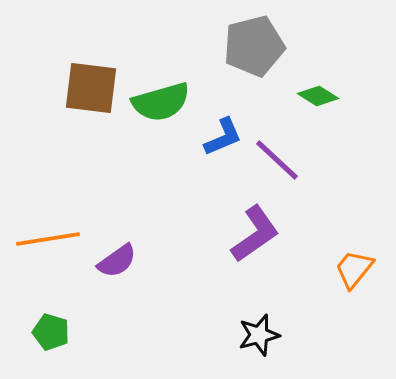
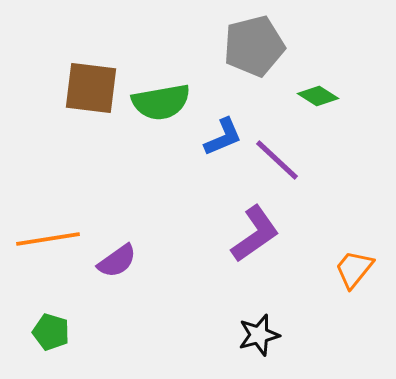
green semicircle: rotated 6 degrees clockwise
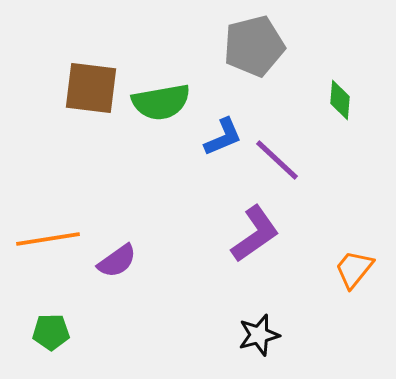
green diamond: moved 22 px right, 4 px down; rotated 63 degrees clockwise
green pentagon: rotated 18 degrees counterclockwise
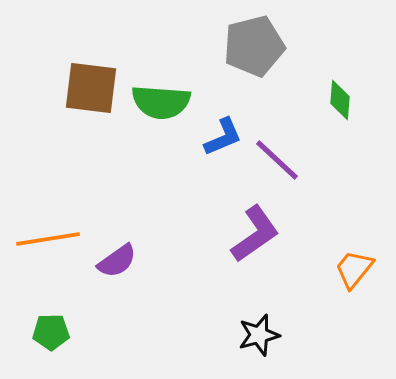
green semicircle: rotated 14 degrees clockwise
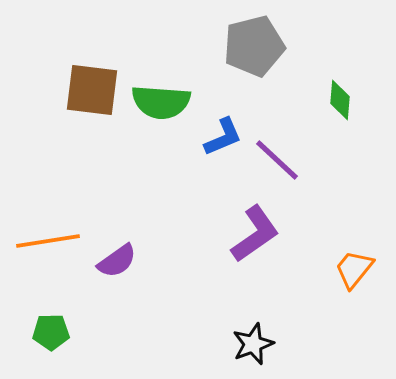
brown square: moved 1 px right, 2 px down
orange line: moved 2 px down
black star: moved 6 px left, 9 px down; rotated 6 degrees counterclockwise
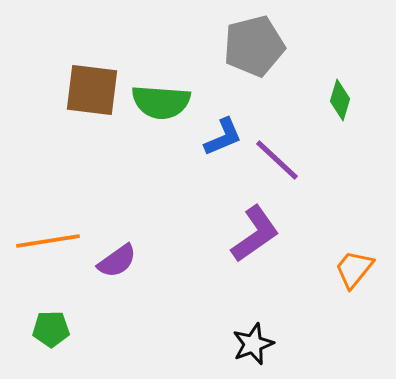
green diamond: rotated 12 degrees clockwise
green pentagon: moved 3 px up
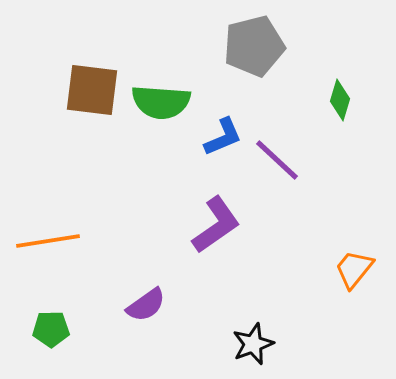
purple L-shape: moved 39 px left, 9 px up
purple semicircle: moved 29 px right, 44 px down
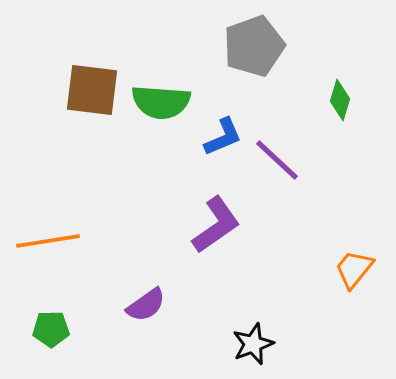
gray pentagon: rotated 6 degrees counterclockwise
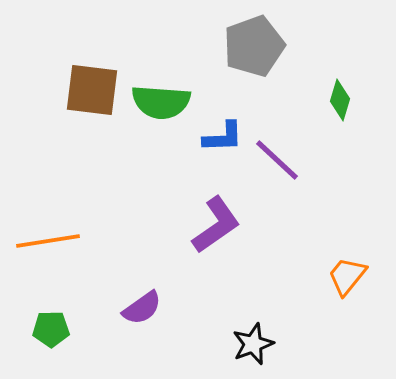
blue L-shape: rotated 21 degrees clockwise
orange trapezoid: moved 7 px left, 7 px down
purple semicircle: moved 4 px left, 3 px down
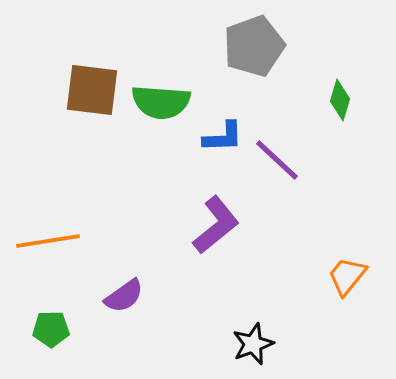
purple L-shape: rotated 4 degrees counterclockwise
purple semicircle: moved 18 px left, 12 px up
